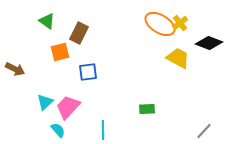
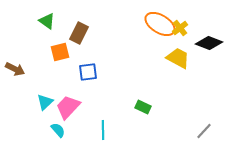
yellow cross: moved 5 px down
green rectangle: moved 4 px left, 2 px up; rotated 28 degrees clockwise
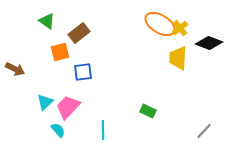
brown rectangle: rotated 25 degrees clockwise
yellow trapezoid: rotated 115 degrees counterclockwise
blue square: moved 5 px left
green rectangle: moved 5 px right, 4 px down
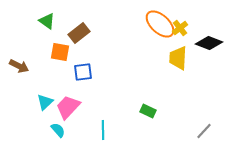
orange ellipse: rotated 12 degrees clockwise
orange square: rotated 24 degrees clockwise
brown arrow: moved 4 px right, 3 px up
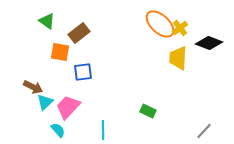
brown arrow: moved 14 px right, 21 px down
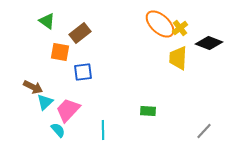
brown rectangle: moved 1 px right
pink trapezoid: moved 3 px down
green rectangle: rotated 21 degrees counterclockwise
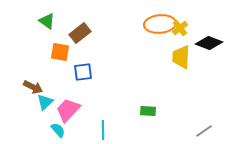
orange ellipse: rotated 48 degrees counterclockwise
yellow trapezoid: moved 3 px right, 1 px up
gray line: rotated 12 degrees clockwise
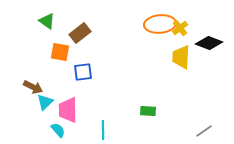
pink trapezoid: rotated 44 degrees counterclockwise
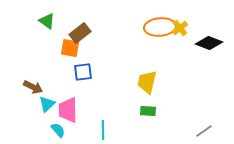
orange ellipse: moved 3 px down
orange square: moved 10 px right, 4 px up
yellow trapezoid: moved 34 px left, 25 px down; rotated 10 degrees clockwise
cyan triangle: moved 2 px right, 2 px down
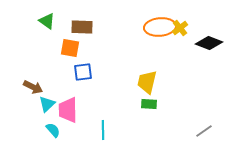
brown rectangle: moved 2 px right, 6 px up; rotated 40 degrees clockwise
green rectangle: moved 1 px right, 7 px up
cyan semicircle: moved 5 px left
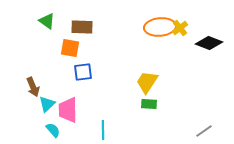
yellow trapezoid: rotated 20 degrees clockwise
brown arrow: rotated 42 degrees clockwise
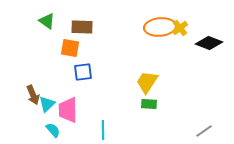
brown arrow: moved 8 px down
